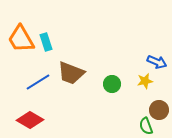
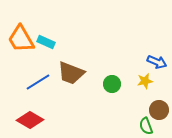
cyan rectangle: rotated 48 degrees counterclockwise
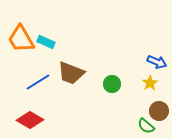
yellow star: moved 5 px right, 2 px down; rotated 21 degrees counterclockwise
brown circle: moved 1 px down
green semicircle: rotated 30 degrees counterclockwise
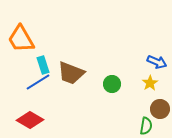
cyan rectangle: moved 3 px left, 23 px down; rotated 48 degrees clockwise
brown circle: moved 1 px right, 2 px up
green semicircle: rotated 120 degrees counterclockwise
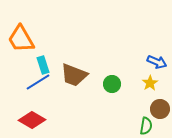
brown trapezoid: moved 3 px right, 2 px down
red diamond: moved 2 px right
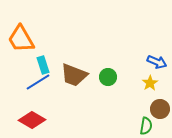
green circle: moved 4 px left, 7 px up
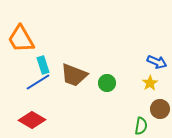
green circle: moved 1 px left, 6 px down
green semicircle: moved 5 px left
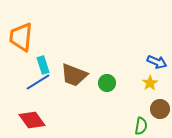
orange trapezoid: moved 2 px up; rotated 36 degrees clockwise
red diamond: rotated 24 degrees clockwise
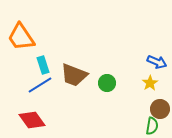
orange trapezoid: rotated 40 degrees counterclockwise
blue line: moved 2 px right, 3 px down
green semicircle: moved 11 px right
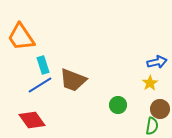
blue arrow: rotated 36 degrees counterclockwise
brown trapezoid: moved 1 px left, 5 px down
green circle: moved 11 px right, 22 px down
